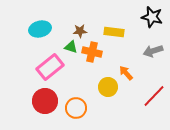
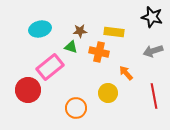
orange cross: moved 7 px right
yellow circle: moved 6 px down
red line: rotated 55 degrees counterclockwise
red circle: moved 17 px left, 11 px up
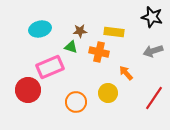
pink rectangle: rotated 16 degrees clockwise
red line: moved 2 px down; rotated 45 degrees clockwise
orange circle: moved 6 px up
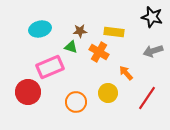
orange cross: rotated 18 degrees clockwise
red circle: moved 2 px down
red line: moved 7 px left
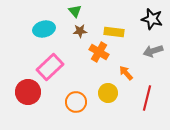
black star: moved 2 px down
cyan ellipse: moved 4 px right
green triangle: moved 4 px right, 36 px up; rotated 32 degrees clockwise
pink rectangle: rotated 20 degrees counterclockwise
red line: rotated 20 degrees counterclockwise
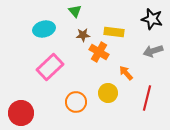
brown star: moved 3 px right, 4 px down
red circle: moved 7 px left, 21 px down
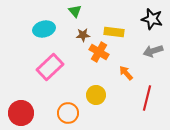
yellow circle: moved 12 px left, 2 px down
orange circle: moved 8 px left, 11 px down
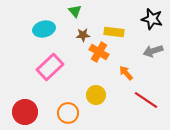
red line: moved 1 px left, 2 px down; rotated 70 degrees counterclockwise
red circle: moved 4 px right, 1 px up
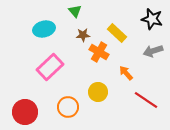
yellow rectangle: moved 3 px right, 1 px down; rotated 36 degrees clockwise
yellow circle: moved 2 px right, 3 px up
orange circle: moved 6 px up
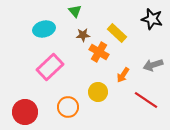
gray arrow: moved 14 px down
orange arrow: moved 3 px left, 2 px down; rotated 105 degrees counterclockwise
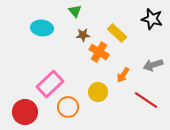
cyan ellipse: moved 2 px left, 1 px up; rotated 20 degrees clockwise
pink rectangle: moved 17 px down
